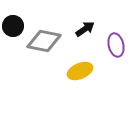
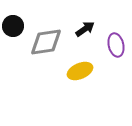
gray diamond: moved 2 px right, 1 px down; rotated 20 degrees counterclockwise
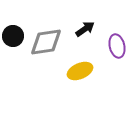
black circle: moved 10 px down
purple ellipse: moved 1 px right, 1 px down
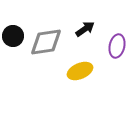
purple ellipse: rotated 25 degrees clockwise
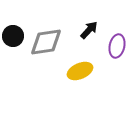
black arrow: moved 4 px right, 1 px down; rotated 12 degrees counterclockwise
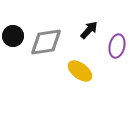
yellow ellipse: rotated 60 degrees clockwise
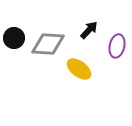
black circle: moved 1 px right, 2 px down
gray diamond: moved 2 px right, 2 px down; rotated 12 degrees clockwise
yellow ellipse: moved 1 px left, 2 px up
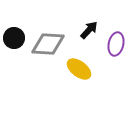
purple ellipse: moved 1 px left, 2 px up
